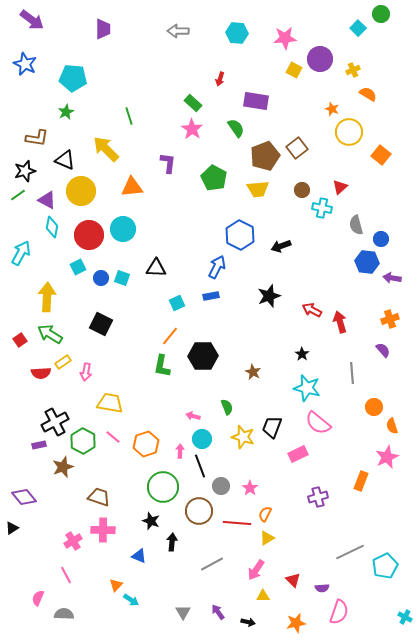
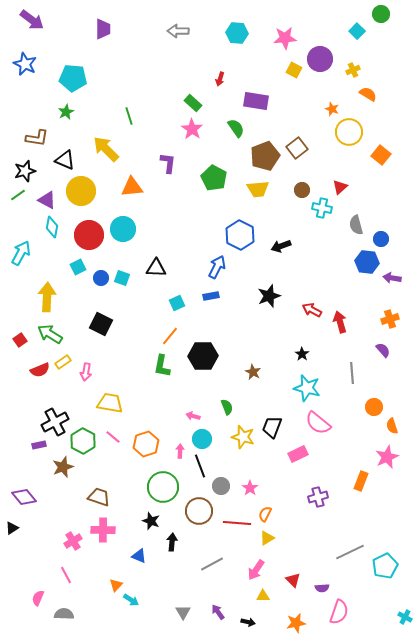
cyan square at (358, 28): moved 1 px left, 3 px down
red semicircle at (41, 373): moved 1 px left, 3 px up; rotated 18 degrees counterclockwise
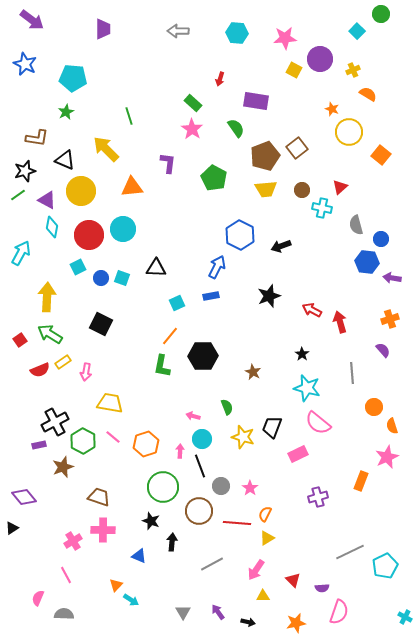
yellow trapezoid at (258, 189): moved 8 px right
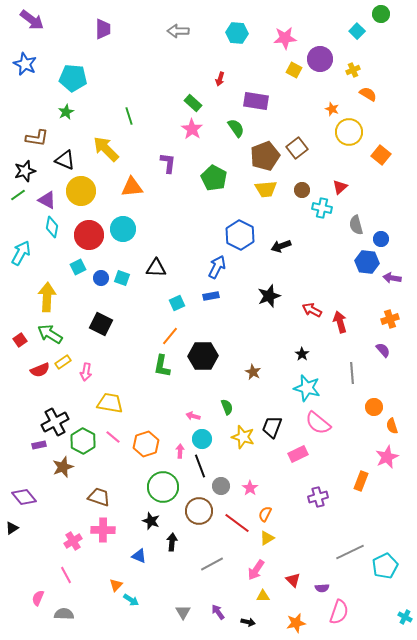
red line at (237, 523): rotated 32 degrees clockwise
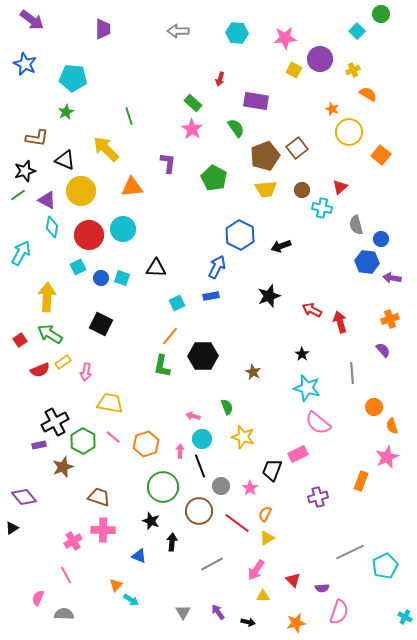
black trapezoid at (272, 427): moved 43 px down
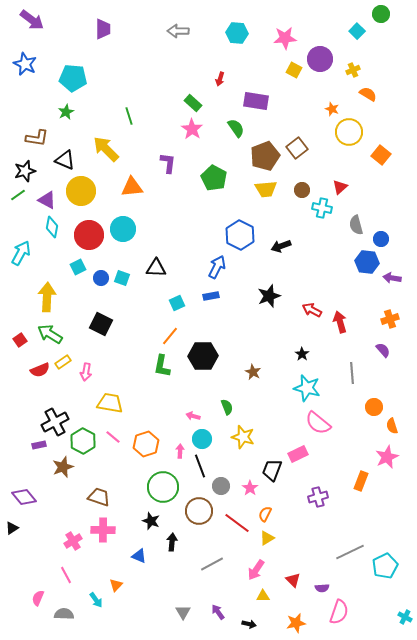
cyan arrow at (131, 600): moved 35 px left; rotated 21 degrees clockwise
black arrow at (248, 622): moved 1 px right, 2 px down
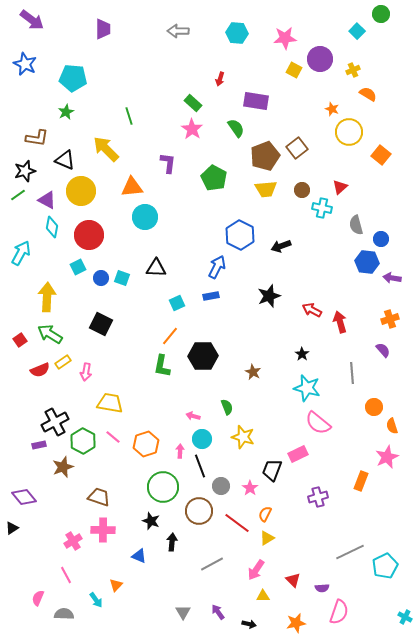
cyan circle at (123, 229): moved 22 px right, 12 px up
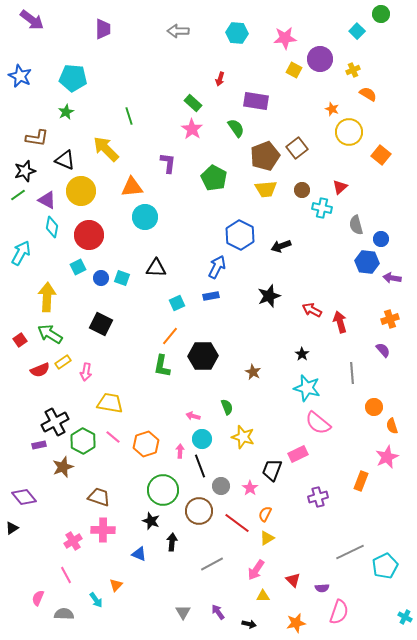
blue star at (25, 64): moved 5 px left, 12 px down
green circle at (163, 487): moved 3 px down
blue triangle at (139, 556): moved 2 px up
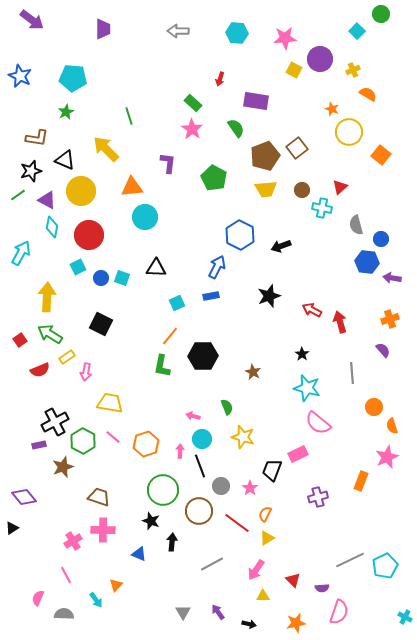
black star at (25, 171): moved 6 px right
yellow rectangle at (63, 362): moved 4 px right, 5 px up
gray line at (350, 552): moved 8 px down
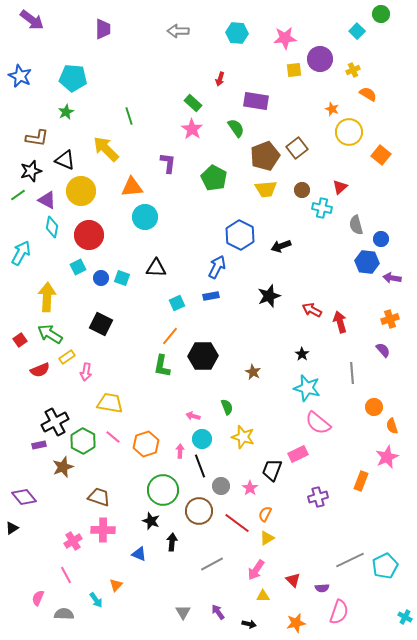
yellow square at (294, 70): rotated 35 degrees counterclockwise
